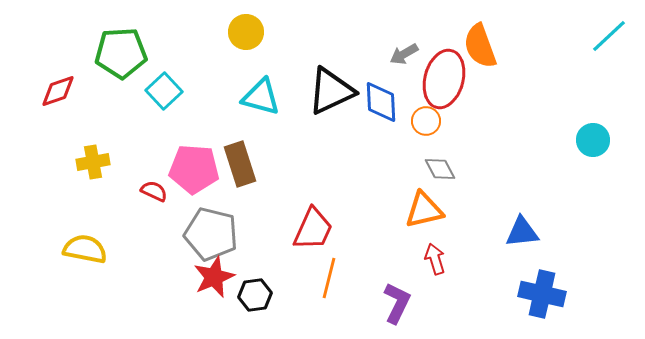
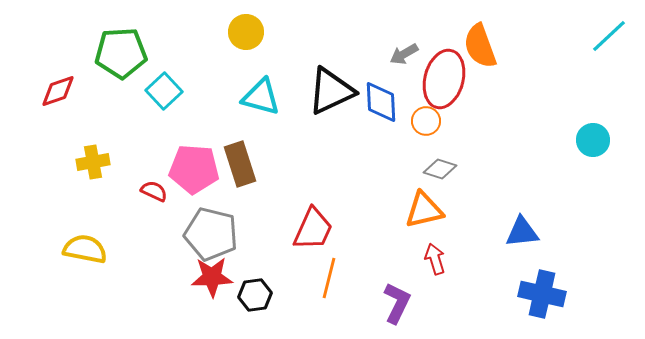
gray diamond: rotated 44 degrees counterclockwise
red star: moved 2 px left; rotated 21 degrees clockwise
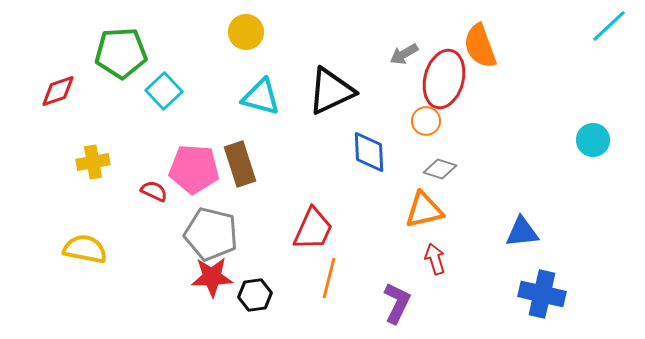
cyan line: moved 10 px up
blue diamond: moved 12 px left, 50 px down
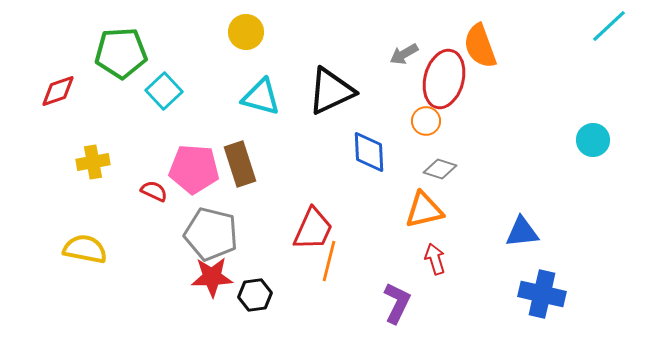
orange line: moved 17 px up
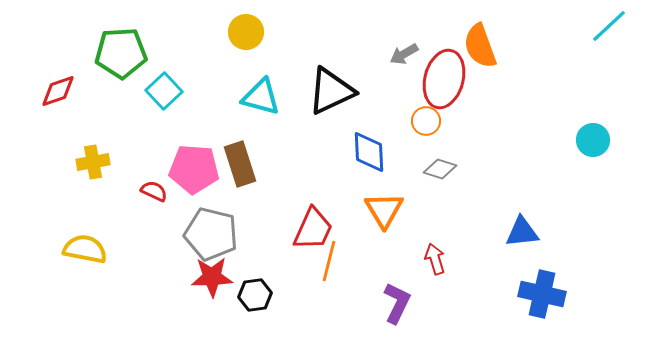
orange triangle: moved 40 px left; rotated 48 degrees counterclockwise
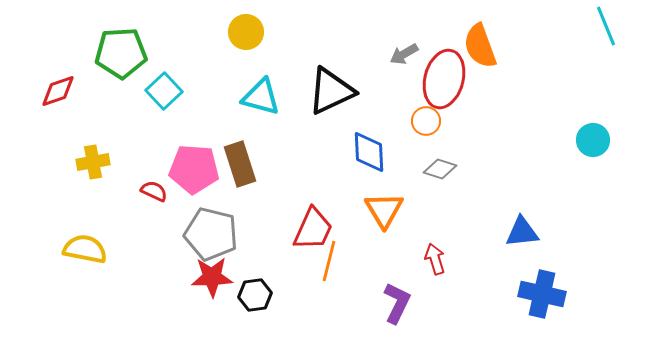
cyan line: moved 3 px left; rotated 69 degrees counterclockwise
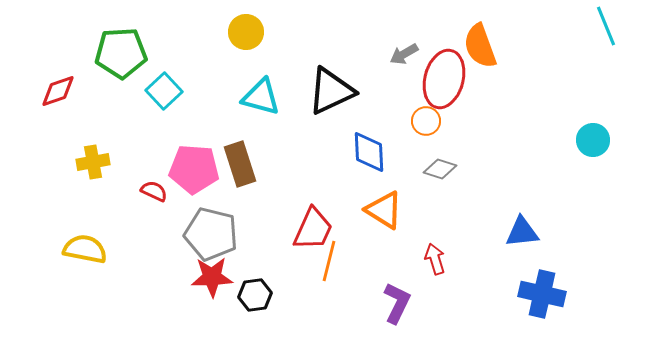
orange triangle: rotated 27 degrees counterclockwise
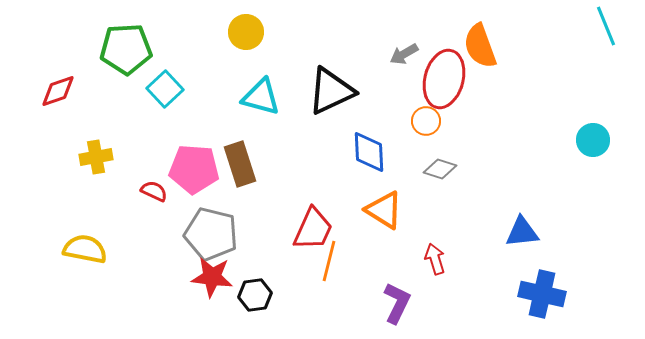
green pentagon: moved 5 px right, 4 px up
cyan square: moved 1 px right, 2 px up
yellow cross: moved 3 px right, 5 px up
red star: rotated 9 degrees clockwise
